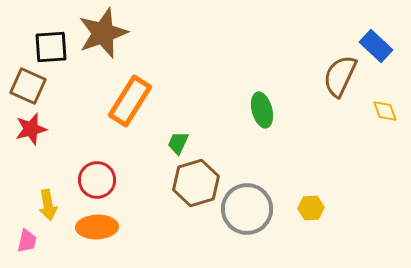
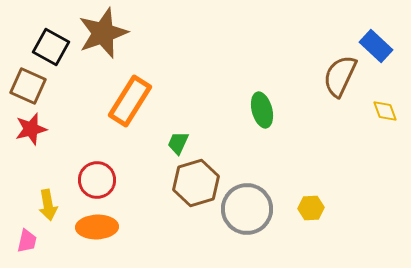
black square: rotated 33 degrees clockwise
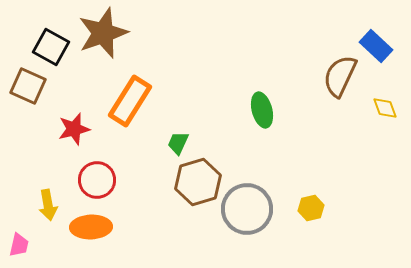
yellow diamond: moved 3 px up
red star: moved 43 px right
brown hexagon: moved 2 px right, 1 px up
yellow hexagon: rotated 10 degrees counterclockwise
orange ellipse: moved 6 px left
pink trapezoid: moved 8 px left, 4 px down
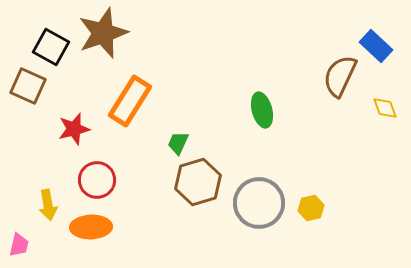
gray circle: moved 12 px right, 6 px up
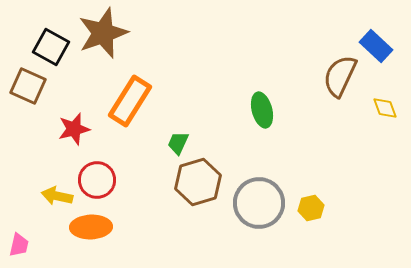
yellow arrow: moved 9 px right, 9 px up; rotated 112 degrees clockwise
